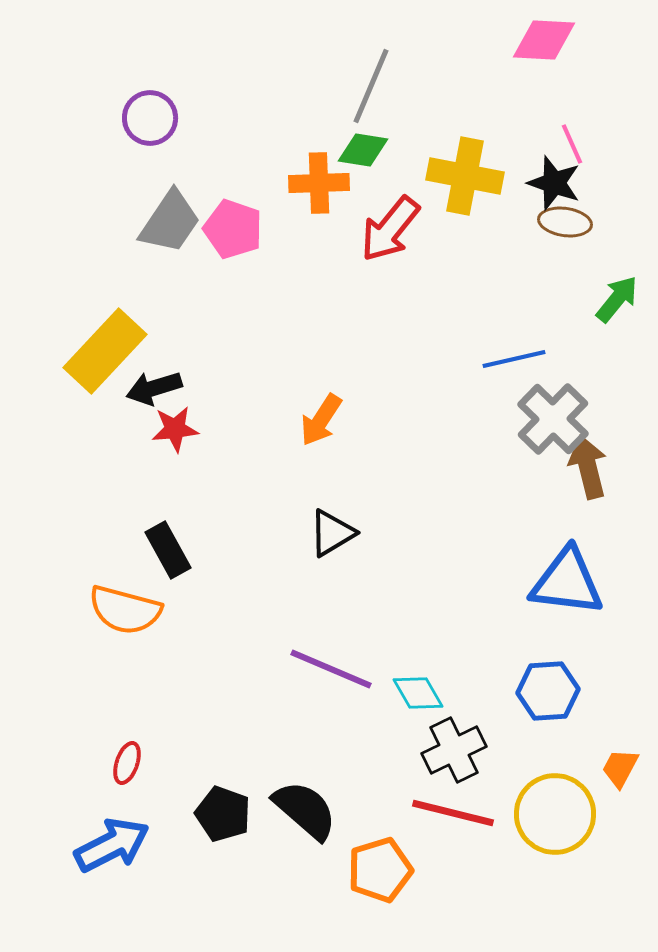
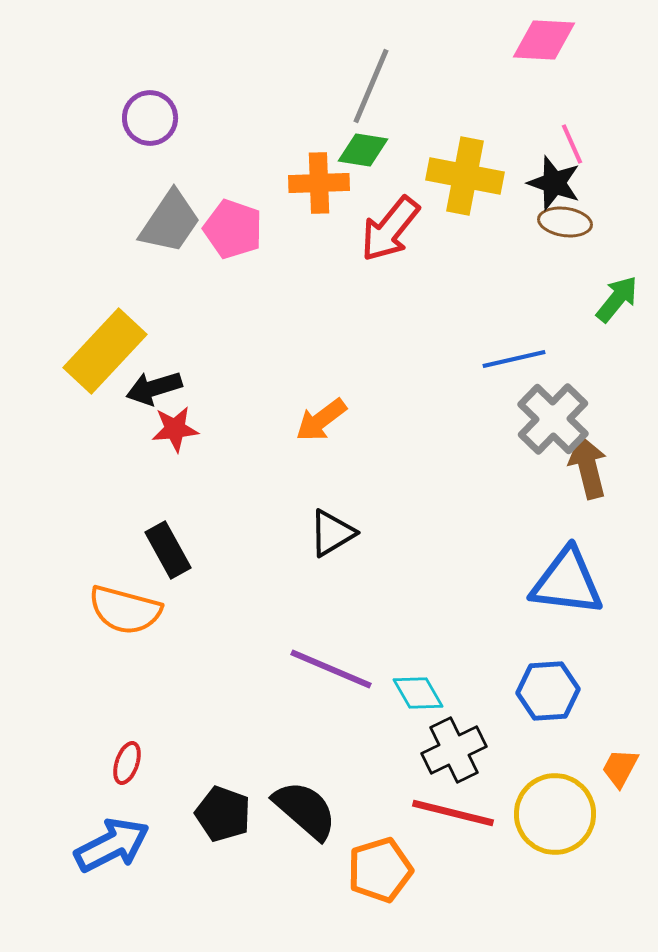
orange arrow: rotated 20 degrees clockwise
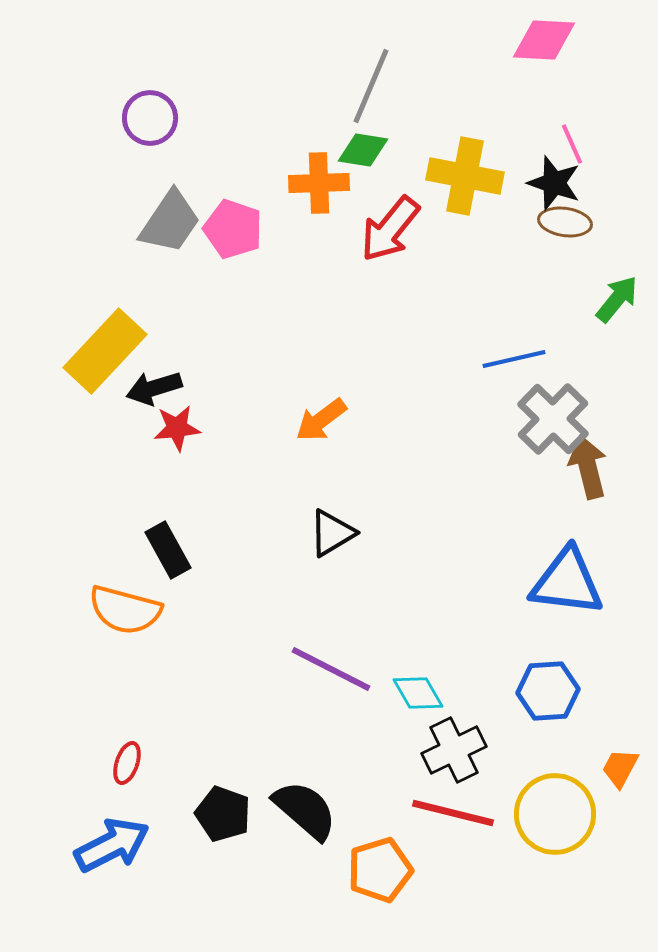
red star: moved 2 px right, 1 px up
purple line: rotated 4 degrees clockwise
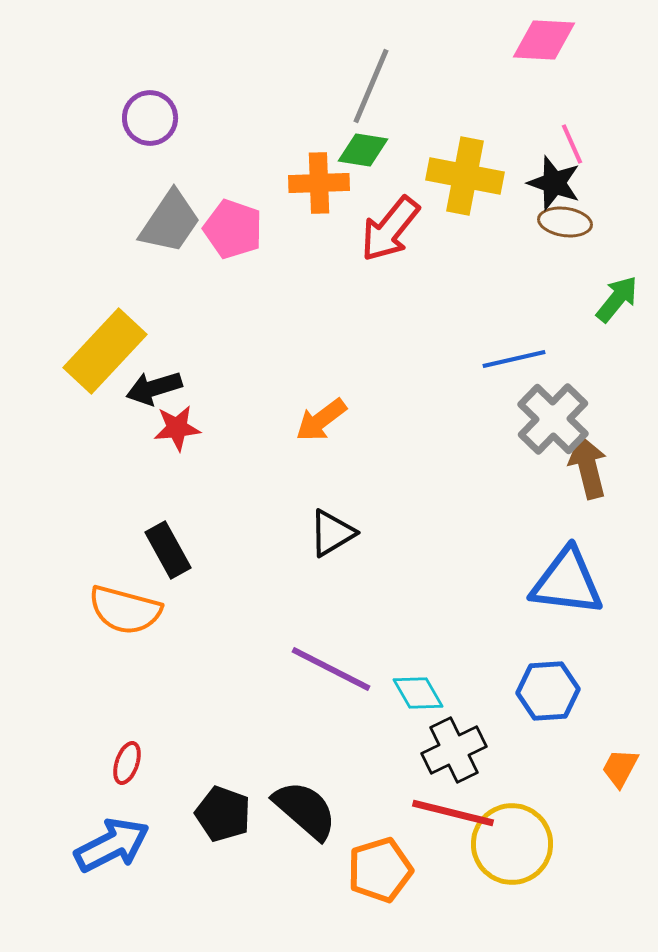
yellow circle: moved 43 px left, 30 px down
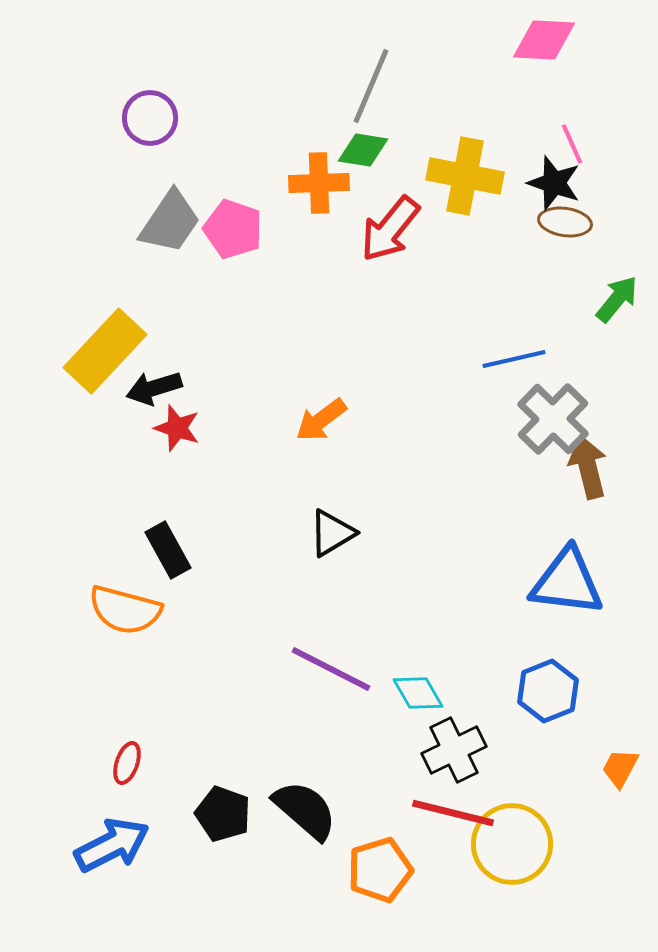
red star: rotated 24 degrees clockwise
blue hexagon: rotated 18 degrees counterclockwise
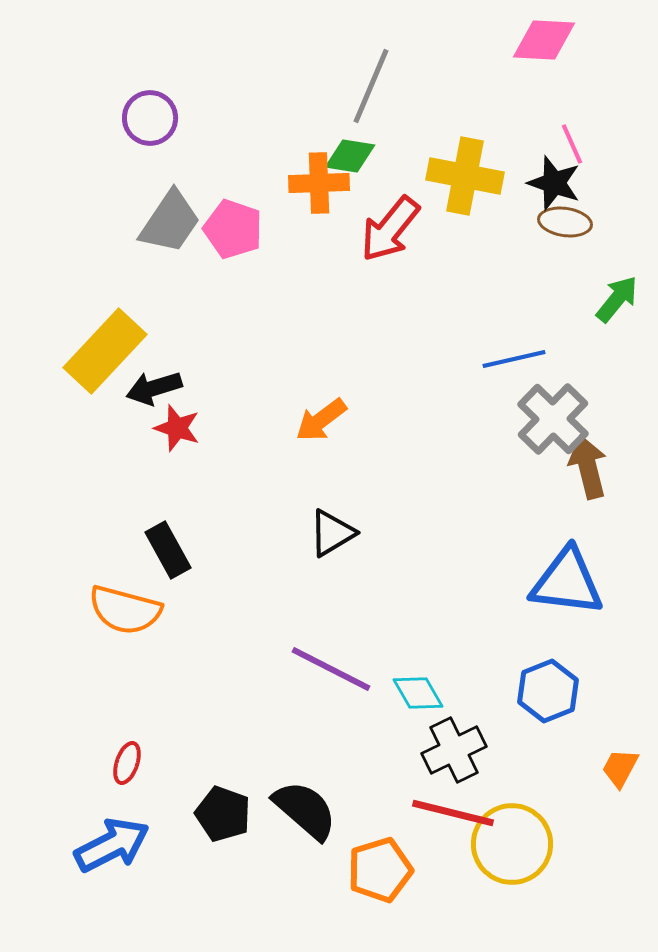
green diamond: moved 13 px left, 6 px down
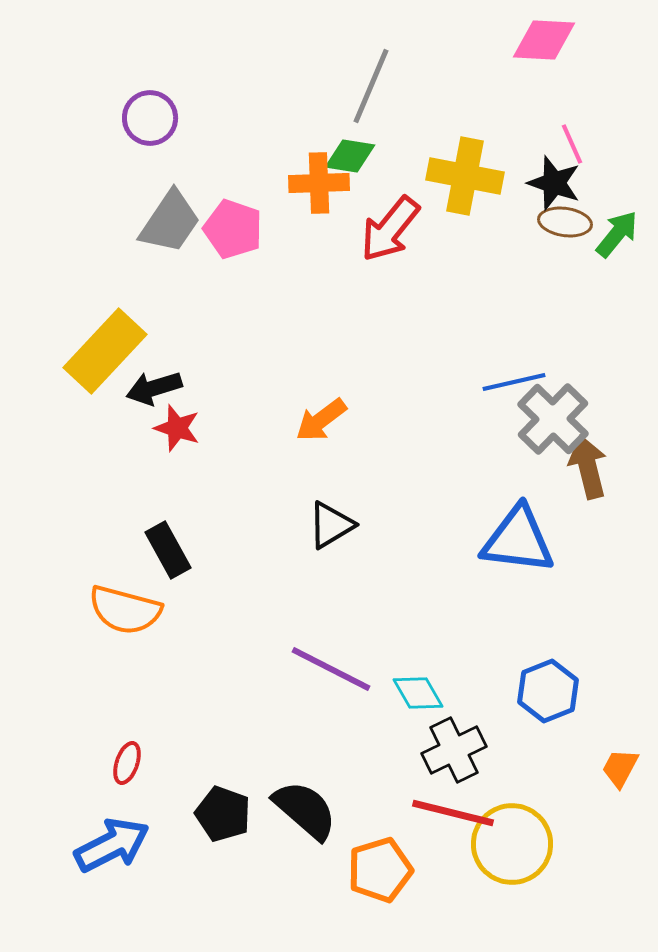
green arrow: moved 65 px up
blue line: moved 23 px down
black triangle: moved 1 px left, 8 px up
blue triangle: moved 49 px left, 42 px up
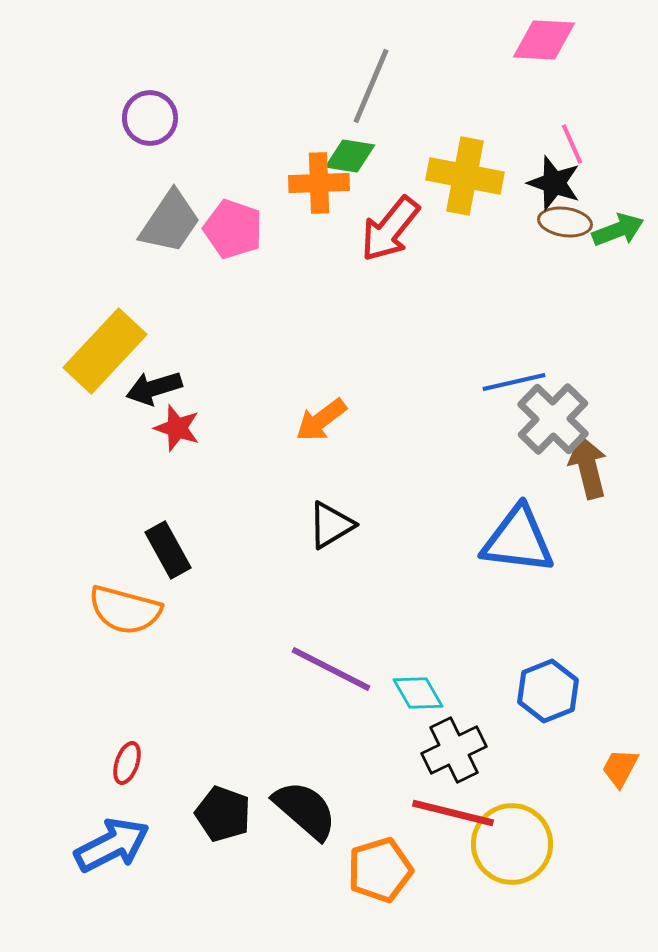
green arrow: moved 1 px right, 4 px up; rotated 30 degrees clockwise
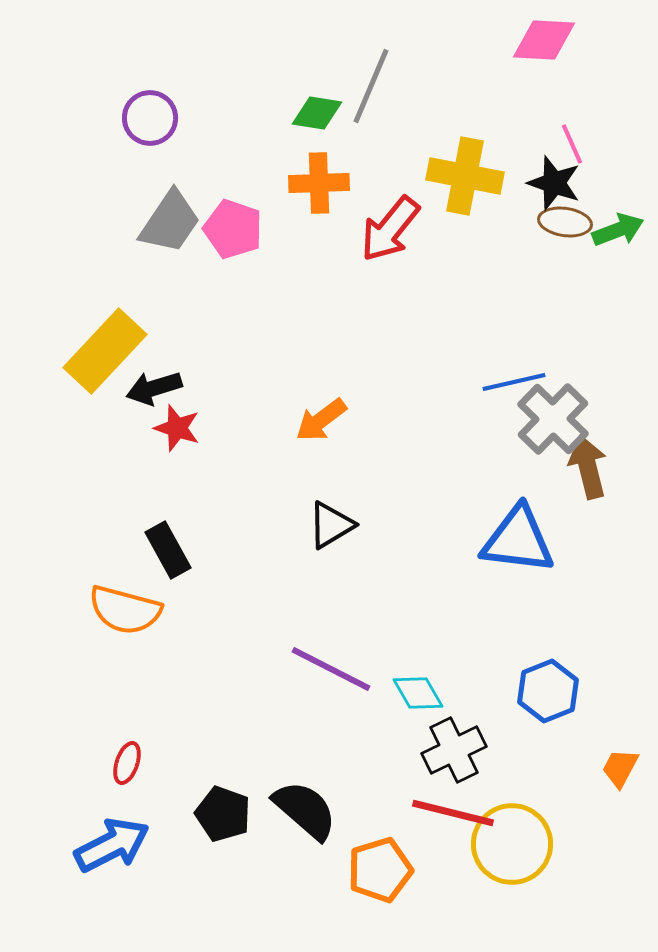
green diamond: moved 33 px left, 43 px up
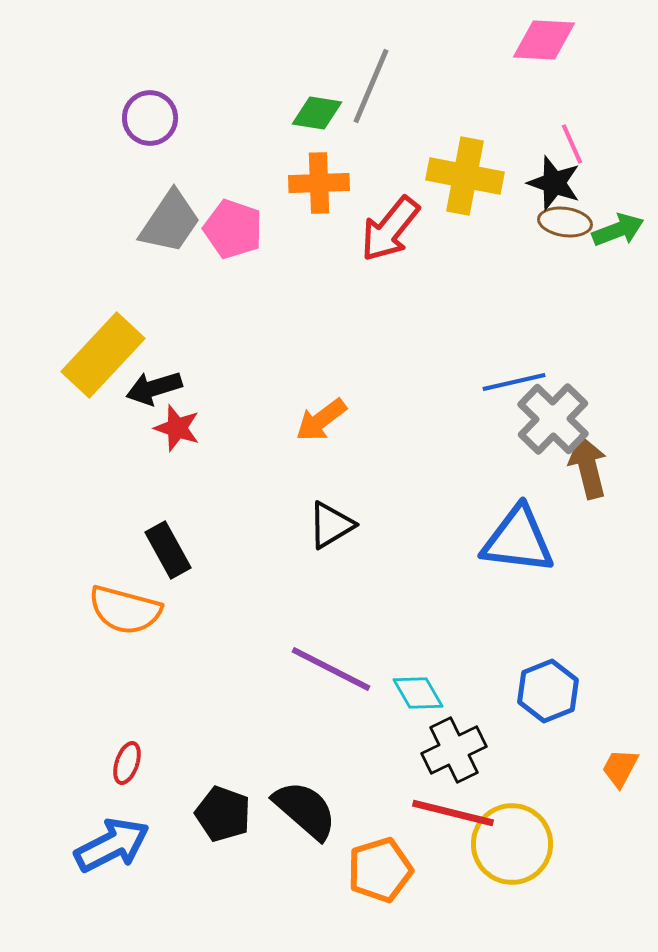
yellow rectangle: moved 2 px left, 4 px down
